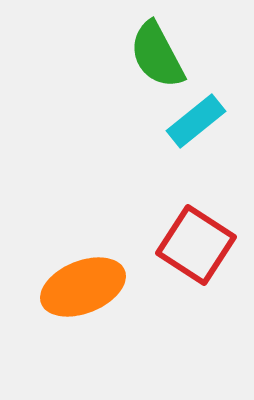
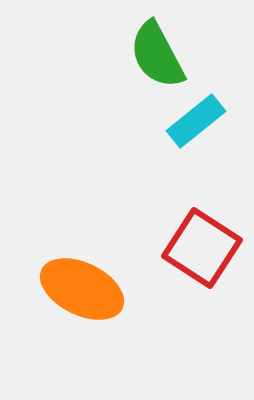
red square: moved 6 px right, 3 px down
orange ellipse: moved 1 px left, 2 px down; rotated 48 degrees clockwise
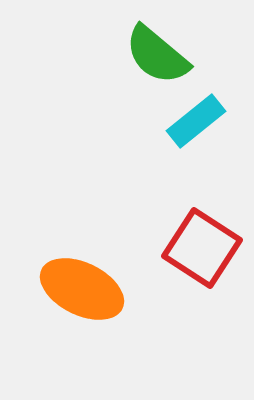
green semicircle: rotated 22 degrees counterclockwise
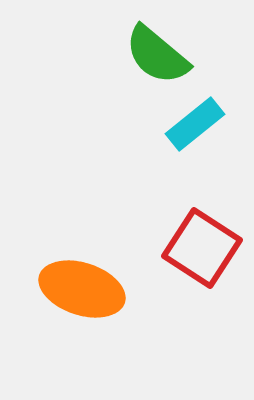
cyan rectangle: moved 1 px left, 3 px down
orange ellipse: rotated 8 degrees counterclockwise
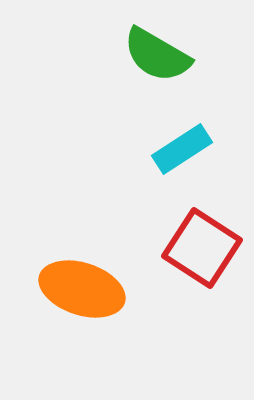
green semicircle: rotated 10 degrees counterclockwise
cyan rectangle: moved 13 px left, 25 px down; rotated 6 degrees clockwise
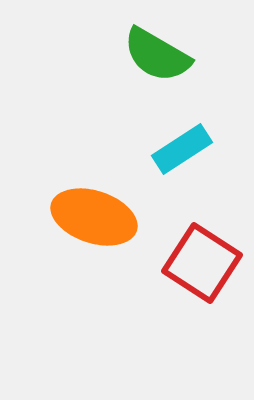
red square: moved 15 px down
orange ellipse: moved 12 px right, 72 px up
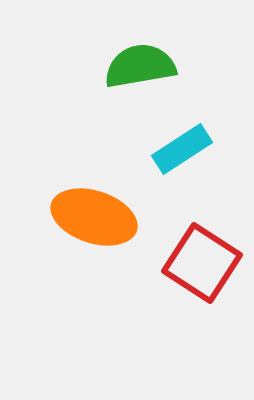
green semicircle: moved 17 px left, 11 px down; rotated 140 degrees clockwise
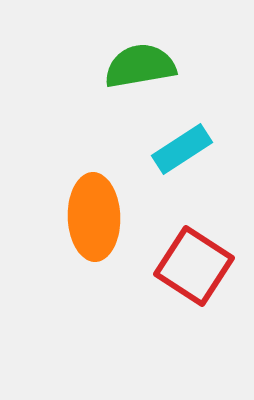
orange ellipse: rotated 70 degrees clockwise
red square: moved 8 px left, 3 px down
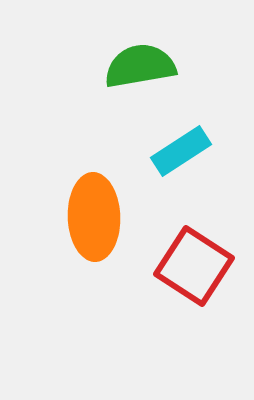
cyan rectangle: moved 1 px left, 2 px down
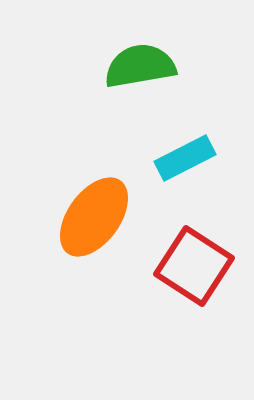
cyan rectangle: moved 4 px right, 7 px down; rotated 6 degrees clockwise
orange ellipse: rotated 38 degrees clockwise
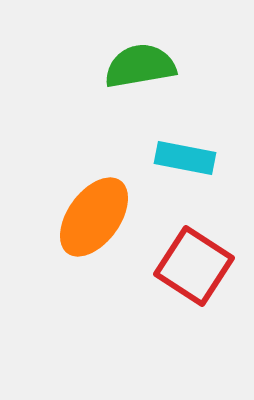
cyan rectangle: rotated 38 degrees clockwise
